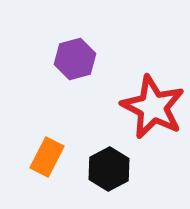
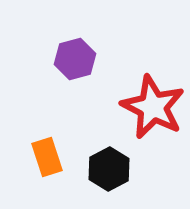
orange rectangle: rotated 45 degrees counterclockwise
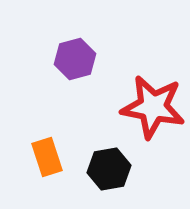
red star: rotated 16 degrees counterclockwise
black hexagon: rotated 18 degrees clockwise
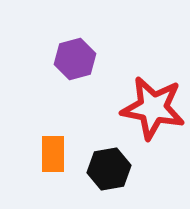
red star: moved 1 px down
orange rectangle: moved 6 px right, 3 px up; rotated 18 degrees clockwise
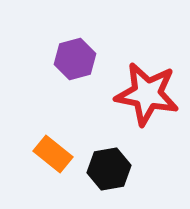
red star: moved 6 px left, 14 px up
orange rectangle: rotated 51 degrees counterclockwise
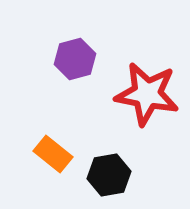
black hexagon: moved 6 px down
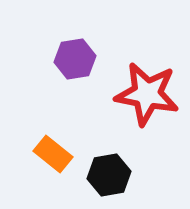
purple hexagon: rotated 6 degrees clockwise
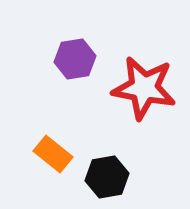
red star: moved 3 px left, 6 px up
black hexagon: moved 2 px left, 2 px down
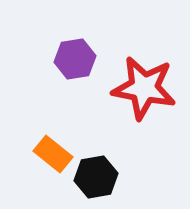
black hexagon: moved 11 px left
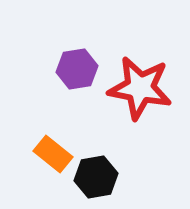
purple hexagon: moved 2 px right, 10 px down
red star: moved 4 px left
